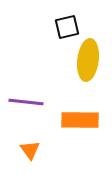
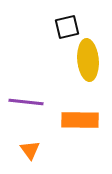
yellow ellipse: rotated 12 degrees counterclockwise
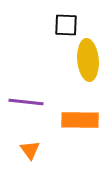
black square: moved 1 px left, 2 px up; rotated 15 degrees clockwise
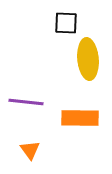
black square: moved 2 px up
yellow ellipse: moved 1 px up
orange rectangle: moved 2 px up
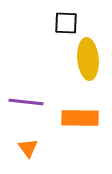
orange triangle: moved 2 px left, 2 px up
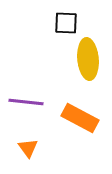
orange rectangle: rotated 27 degrees clockwise
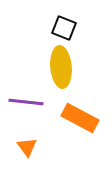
black square: moved 2 px left, 5 px down; rotated 20 degrees clockwise
yellow ellipse: moved 27 px left, 8 px down
orange triangle: moved 1 px left, 1 px up
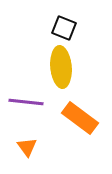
orange rectangle: rotated 9 degrees clockwise
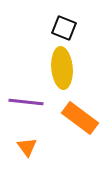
yellow ellipse: moved 1 px right, 1 px down
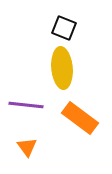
purple line: moved 3 px down
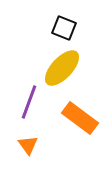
yellow ellipse: rotated 48 degrees clockwise
purple line: moved 3 px right, 3 px up; rotated 76 degrees counterclockwise
orange triangle: moved 1 px right, 2 px up
